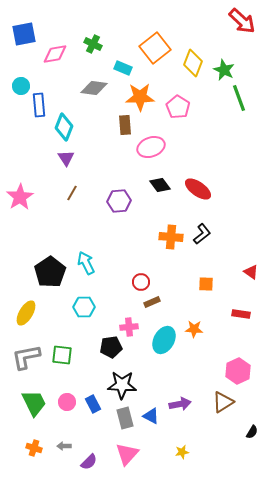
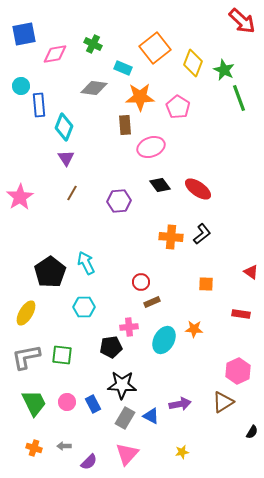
gray rectangle at (125, 418): rotated 45 degrees clockwise
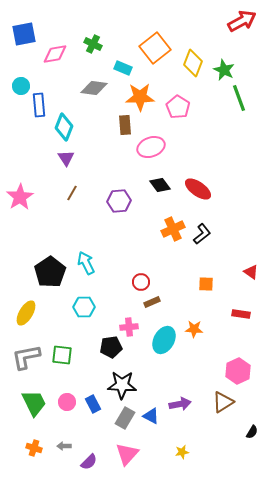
red arrow at (242, 21): rotated 72 degrees counterclockwise
orange cross at (171, 237): moved 2 px right, 8 px up; rotated 30 degrees counterclockwise
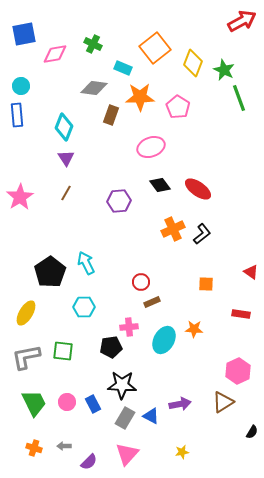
blue rectangle at (39, 105): moved 22 px left, 10 px down
brown rectangle at (125, 125): moved 14 px left, 10 px up; rotated 24 degrees clockwise
brown line at (72, 193): moved 6 px left
green square at (62, 355): moved 1 px right, 4 px up
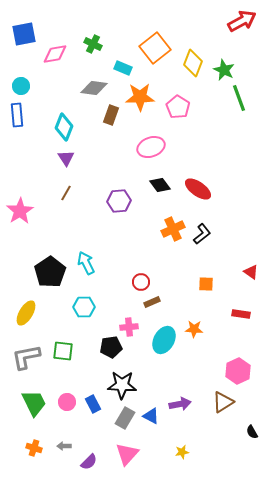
pink star at (20, 197): moved 14 px down
black semicircle at (252, 432): rotated 120 degrees clockwise
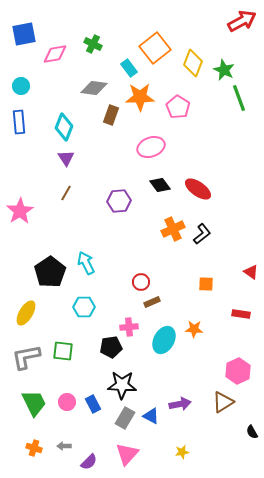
cyan rectangle at (123, 68): moved 6 px right; rotated 30 degrees clockwise
blue rectangle at (17, 115): moved 2 px right, 7 px down
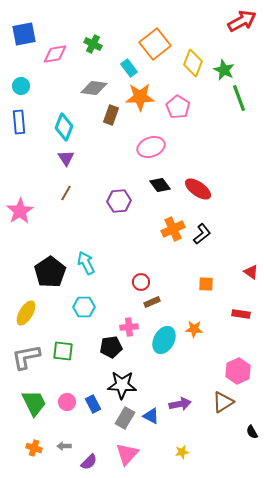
orange square at (155, 48): moved 4 px up
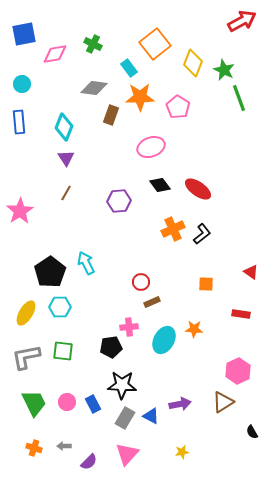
cyan circle at (21, 86): moved 1 px right, 2 px up
cyan hexagon at (84, 307): moved 24 px left
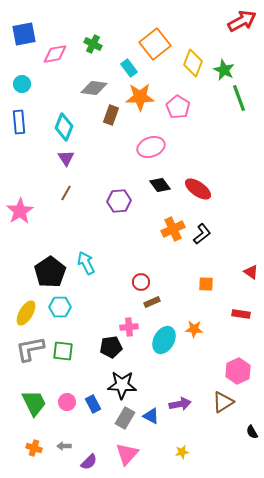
gray L-shape at (26, 357): moved 4 px right, 8 px up
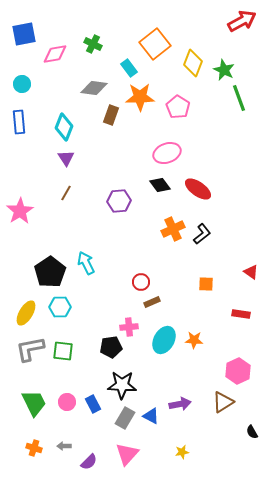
pink ellipse at (151, 147): moved 16 px right, 6 px down
orange star at (194, 329): moved 11 px down
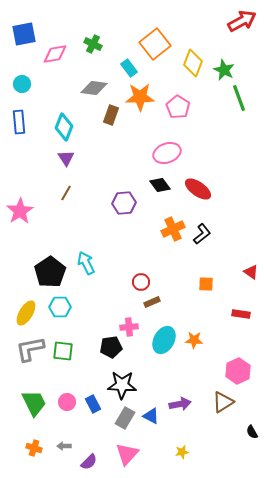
purple hexagon at (119, 201): moved 5 px right, 2 px down
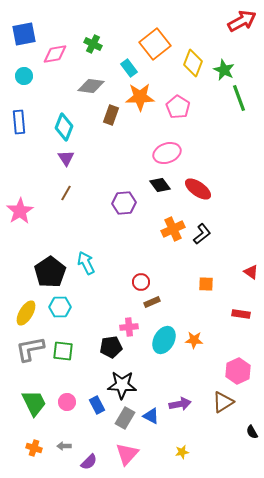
cyan circle at (22, 84): moved 2 px right, 8 px up
gray diamond at (94, 88): moved 3 px left, 2 px up
blue rectangle at (93, 404): moved 4 px right, 1 px down
